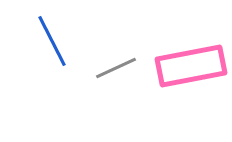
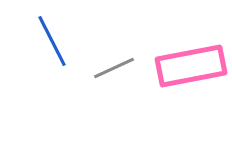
gray line: moved 2 px left
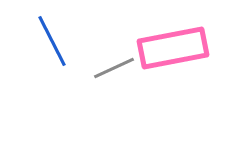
pink rectangle: moved 18 px left, 18 px up
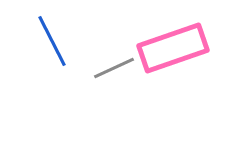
pink rectangle: rotated 8 degrees counterclockwise
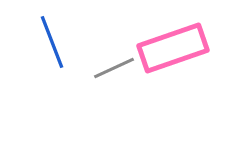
blue line: moved 1 px down; rotated 6 degrees clockwise
